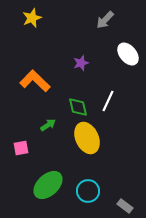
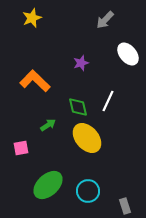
yellow ellipse: rotated 16 degrees counterclockwise
gray rectangle: rotated 35 degrees clockwise
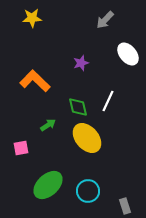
yellow star: rotated 18 degrees clockwise
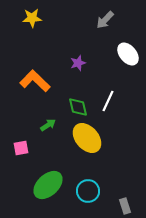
purple star: moved 3 px left
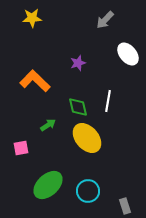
white line: rotated 15 degrees counterclockwise
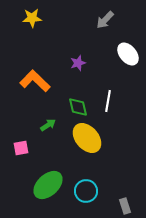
cyan circle: moved 2 px left
